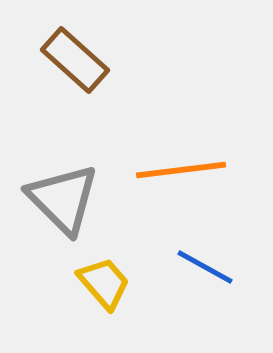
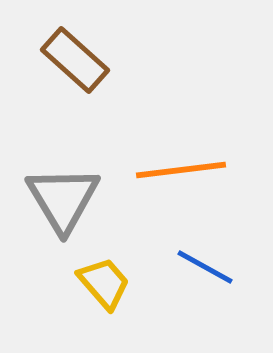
gray triangle: rotated 14 degrees clockwise
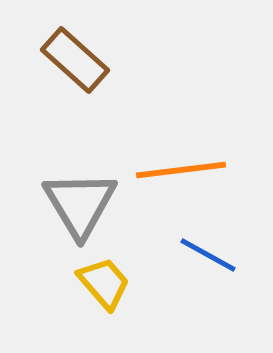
gray triangle: moved 17 px right, 5 px down
blue line: moved 3 px right, 12 px up
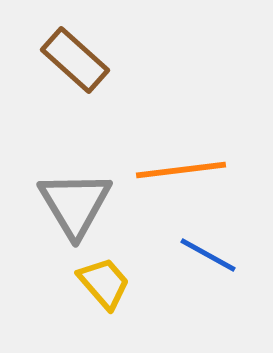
gray triangle: moved 5 px left
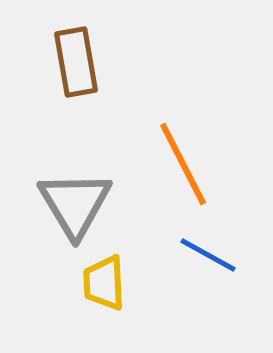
brown rectangle: moved 1 px right, 2 px down; rotated 38 degrees clockwise
orange line: moved 2 px right, 6 px up; rotated 70 degrees clockwise
yellow trapezoid: rotated 142 degrees counterclockwise
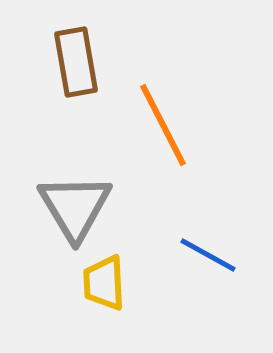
orange line: moved 20 px left, 39 px up
gray triangle: moved 3 px down
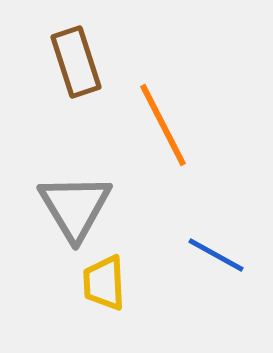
brown rectangle: rotated 8 degrees counterclockwise
blue line: moved 8 px right
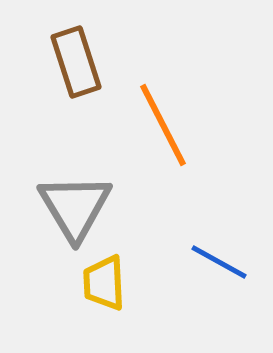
blue line: moved 3 px right, 7 px down
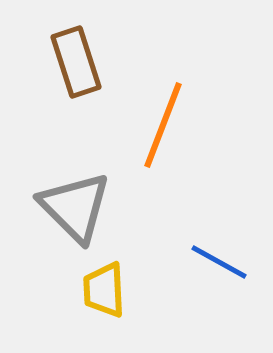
orange line: rotated 48 degrees clockwise
gray triangle: rotated 14 degrees counterclockwise
yellow trapezoid: moved 7 px down
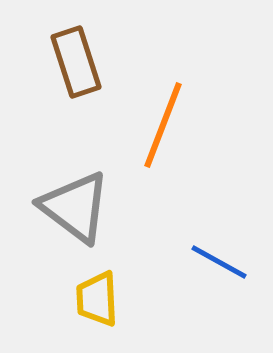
gray triangle: rotated 8 degrees counterclockwise
yellow trapezoid: moved 7 px left, 9 px down
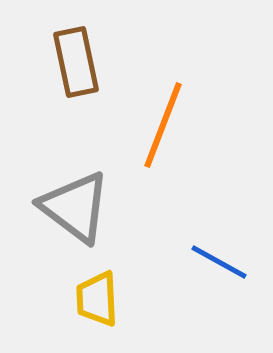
brown rectangle: rotated 6 degrees clockwise
